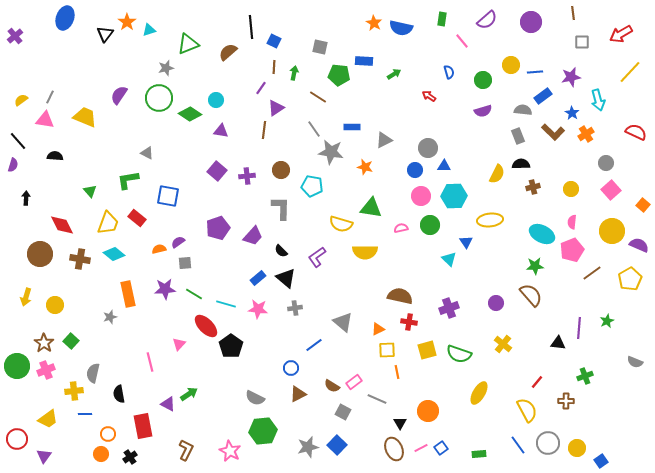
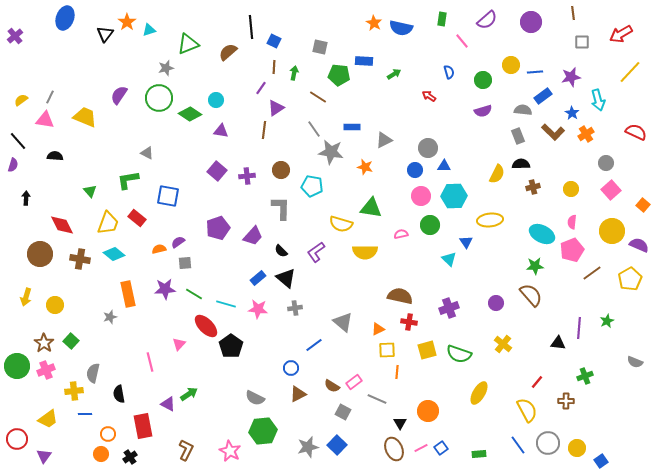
pink semicircle at (401, 228): moved 6 px down
purple L-shape at (317, 257): moved 1 px left, 5 px up
orange line at (397, 372): rotated 16 degrees clockwise
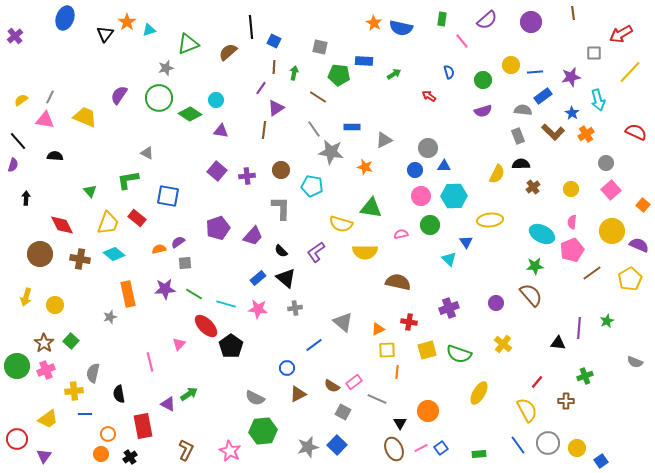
gray square at (582, 42): moved 12 px right, 11 px down
brown cross at (533, 187): rotated 24 degrees counterclockwise
brown semicircle at (400, 296): moved 2 px left, 14 px up
blue circle at (291, 368): moved 4 px left
